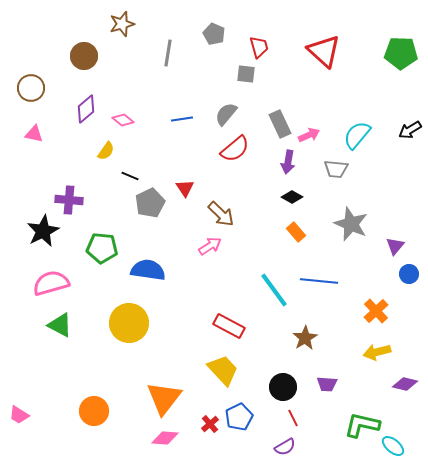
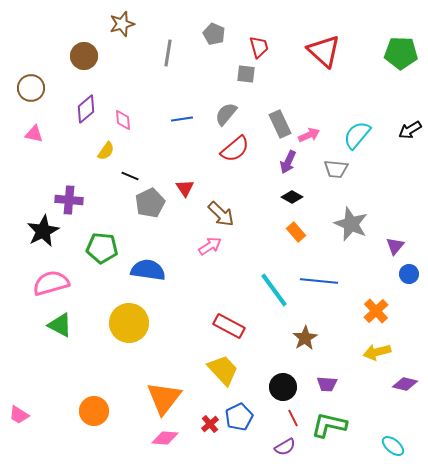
pink diamond at (123, 120): rotated 45 degrees clockwise
purple arrow at (288, 162): rotated 15 degrees clockwise
green L-shape at (362, 425): moved 33 px left
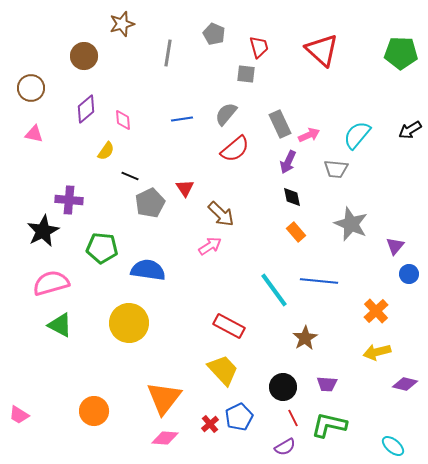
red triangle at (324, 51): moved 2 px left, 1 px up
black diamond at (292, 197): rotated 50 degrees clockwise
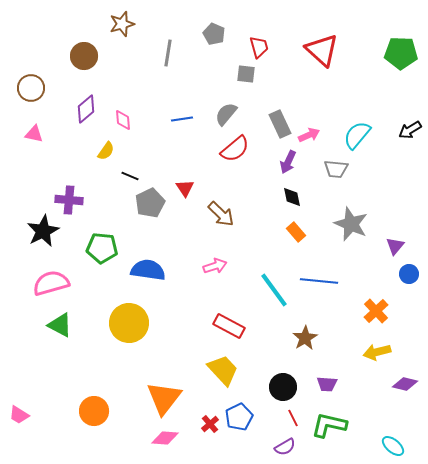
pink arrow at (210, 246): moved 5 px right, 20 px down; rotated 15 degrees clockwise
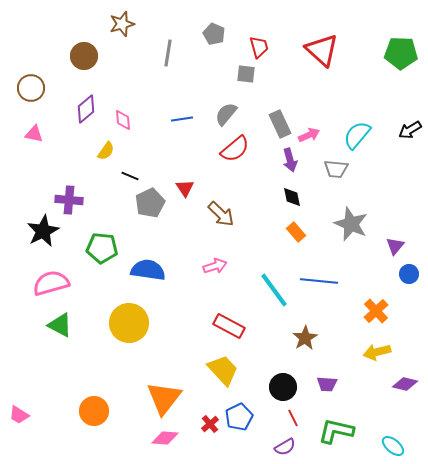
purple arrow at (288, 162): moved 2 px right, 2 px up; rotated 40 degrees counterclockwise
green L-shape at (329, 425): moved 7 px right, 6 px down
